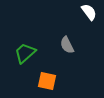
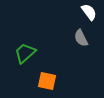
gray semicircle: moved 14 px right, 7 px up
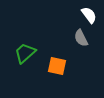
white semicircle: moved 3 px down
orange square: moved 10 px right, 15 px up
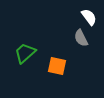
white semicircle: moved 2 px down
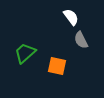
white semicircle: moved 18 px left
gray semicircle: moved 2 px down
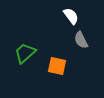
white semicircle: moved 1 px up
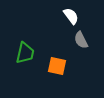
green trapezoid: rotated 145 degrees clockwise
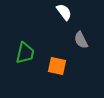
white semicircle: moved 7 px left, 4 px up
